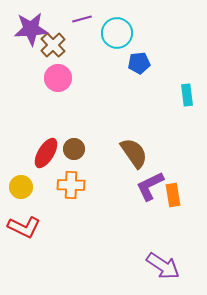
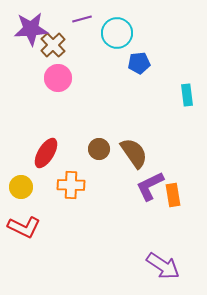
brown circle: moved 25 px right
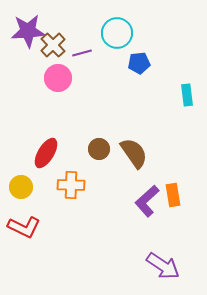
purple line: moved 34 px down
purple star: moved 3 px left, 2 px down
purple L-shape: moved 3 px left, 15 px down; rotated 16 degrees counterclockwise
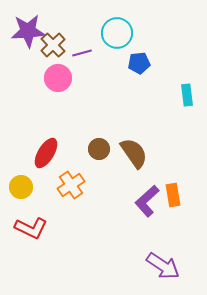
orange cross: rotated 36 degrees counterclockwise
red L-shape: moved 7 px right, 1 px down
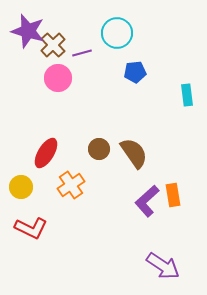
purple star: rotated 20 degrees clockwise
blue pentagon: moved 4 px left, 9 px down
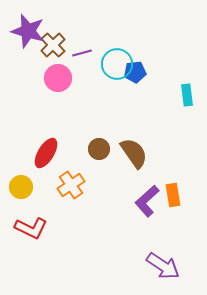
cyan circle: moved 31 px down
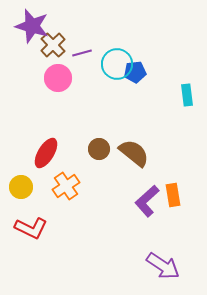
purple star: moved 4 px right, 5 px up
brown semicircle: rotated 16 degrees counterclockwise
orange cross: moved 5 px left, 1 px down
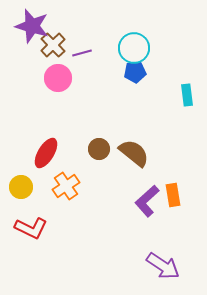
cyan circle: moved 17 px right, 16 px up
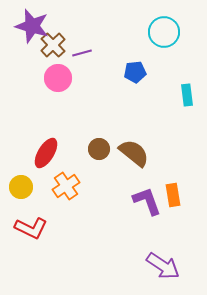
cyan circle: moved 30 px right, 16 px up
purple L-shape: rotated 112 degrees clockwise
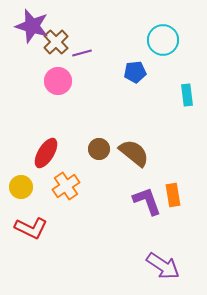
cyan circle: moved 1 px left, 8 px down
brown cross: moved 3 px right, 3 px up
pink circle: moved 3 px down
